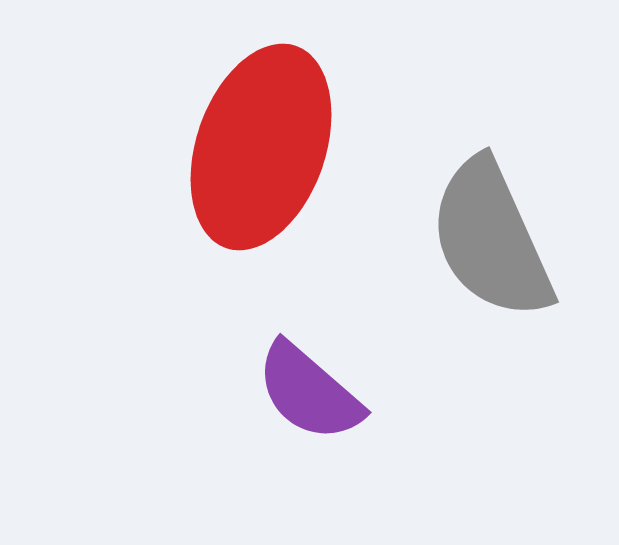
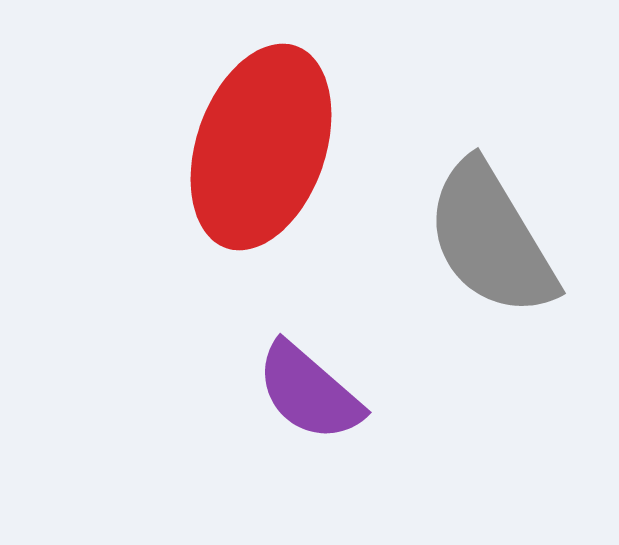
gray semicircle: rotated 7 degrees counterclockwise
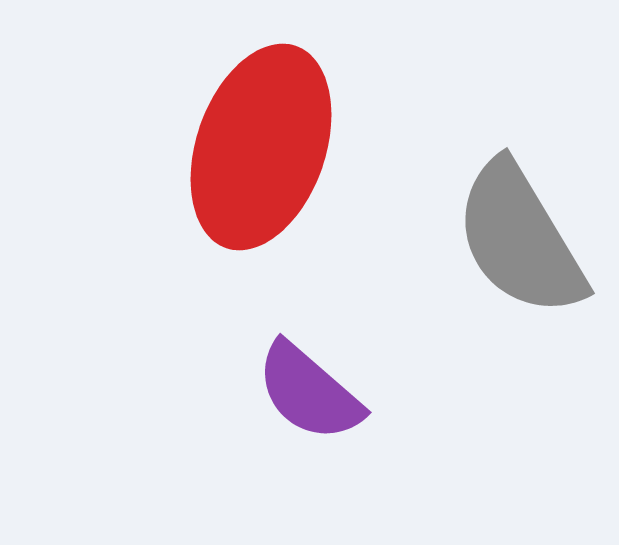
gray semicircle: moved 29 px right
